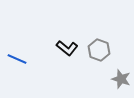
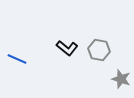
gray hexagon: rotated 10 degrees counterclockwise
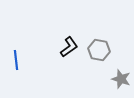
black L-shape: moved 2 px right, 1 px up; rotated 75 degrees counterclockwise
blue line: moved 1 px left, 1 px down; rotated 60 degrees clockwise
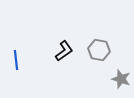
black L-shape: moved 5 px left, 4 px down
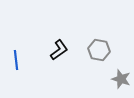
black L-shape: moved 5 px left, 1 px up
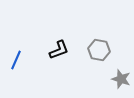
black L-shape: rotated 15 degrees clockwise
blue line: rotated 30 degrees clockwise
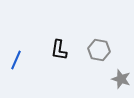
black L-shape: rotated 120 degrees clockwise
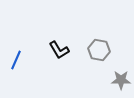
black L-shape: rotated 40 degrees counterclockwise
gray star: moved 1 px down; rotated 18 degrees counterclockwise
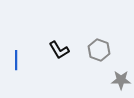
gray hexagon: rotated 10 degrees clockwise
blue line: rotated 24 degrees counterclockwise
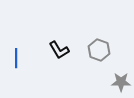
blue line: moved 2 px up
gray star: moved 2 px down
